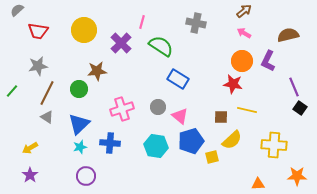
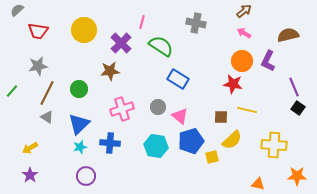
brown star: moved 13 px right
black square: moved 2 px left
orange triangle: rotated 16 degrees clockwise
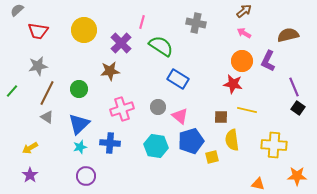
yellow semicircle: rotated 125 degrees clockwise
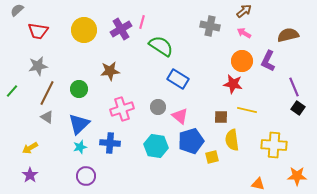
gray cross: moved 14 px right, 3 px down
purple cross: moved 14 px up; rotated 15 degrees clockwise
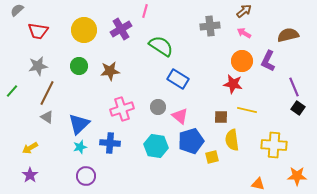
pink line: moved 3 px right, 11 px up
gray cross: rotated 18 degrees counterclockwise
green circle: moved 23 px up
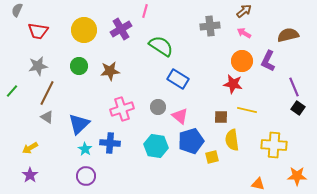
gray semicircle: rotated 24 degrees counterclockwise
cyan star: moved 5 px right, 2 px down; rotated 24 degrees counterclockwise
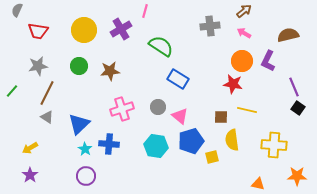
blue cross: moved 1 px left, 1 px down
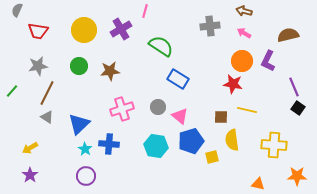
brown arrow: rotated 126 degrees counterclockwise
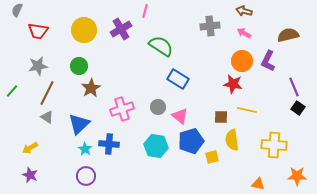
brown star: moved 19 px left, 17 px down; rotated 24 degrees counterclockwise
purple star: rotated 14 degrees counterclockwise
